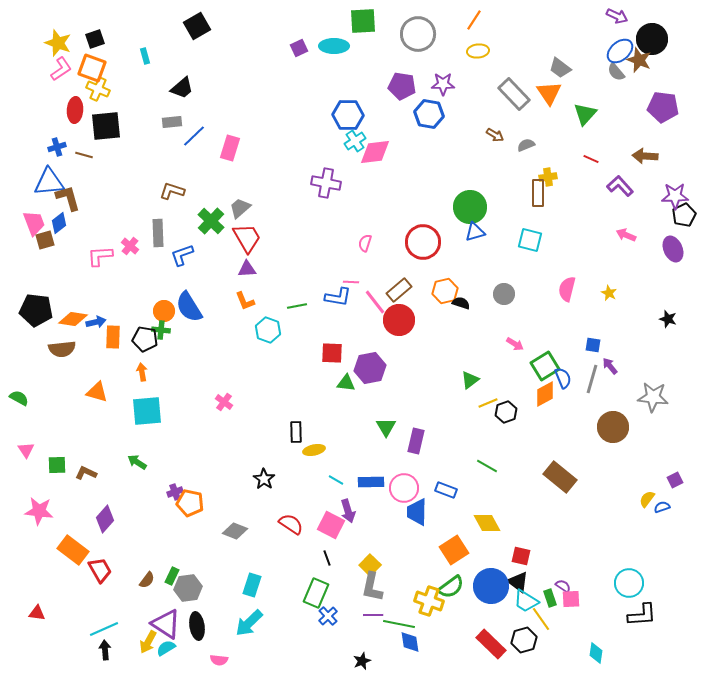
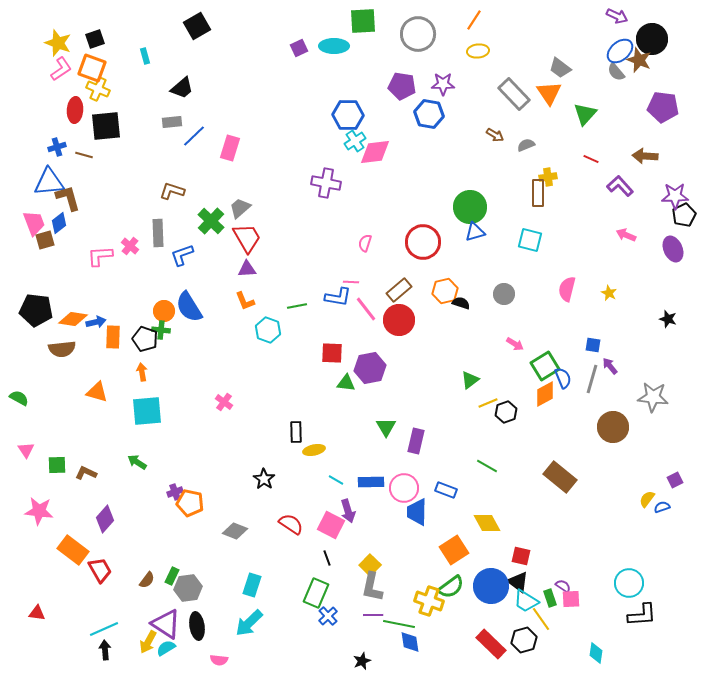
pink line at (375, 302): moved 9 px left, 7 px down
black pentagon at (145, 339): rotated 10 degrees clockwise
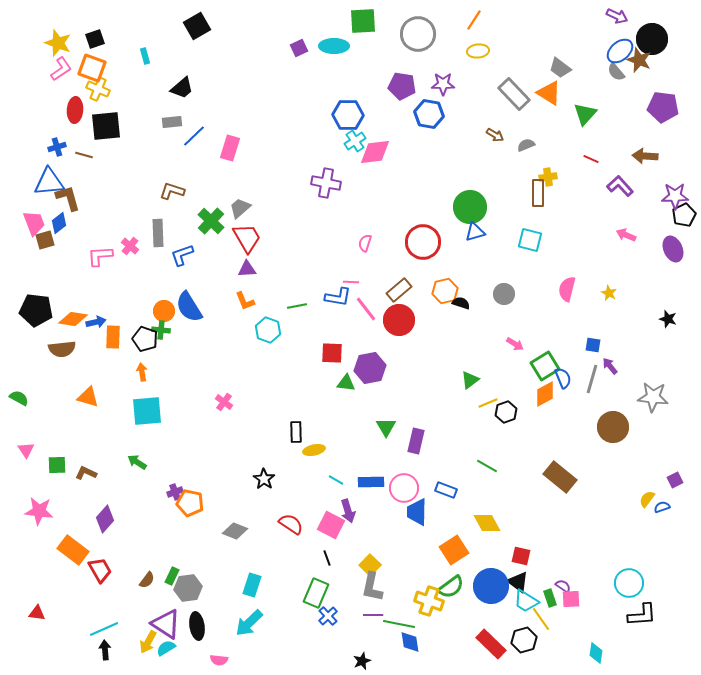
orange triangle at (549, 93): rotated 24 degrees counterclockwise
orange triangle at (97, 392): moved 9 px left, 5 px down
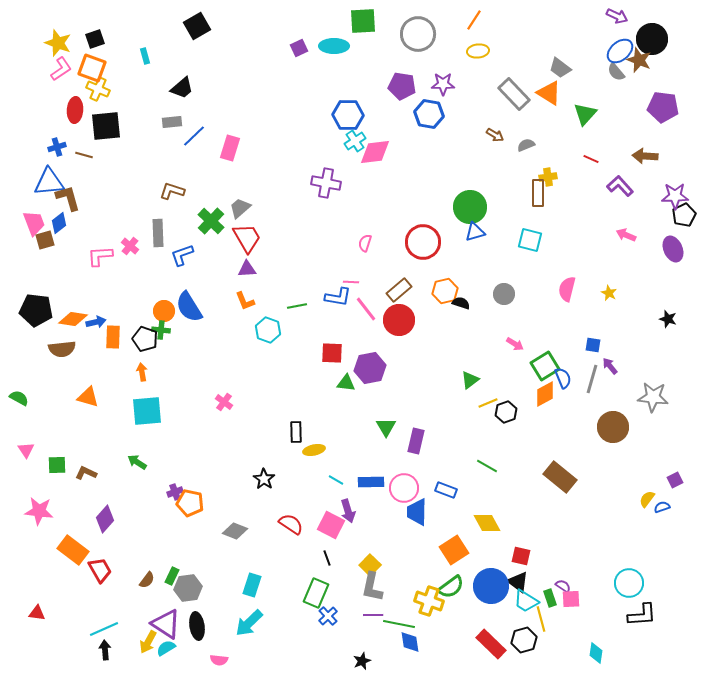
yellow line at (541, 619): rotated 20 degrees clockwise
